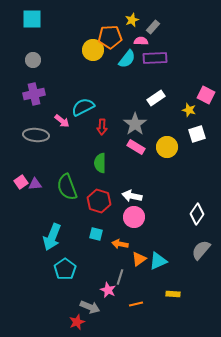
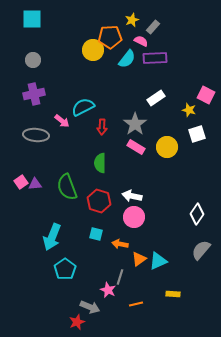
pink semicircle at (141, 41): rotated 24 degrees clockwise
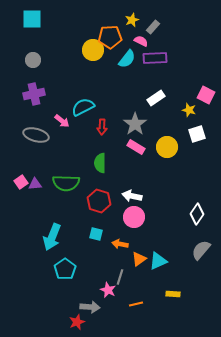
gray ellipse at (36, 135): rotated 10 degrees clockwise
green semicircle at (67, 187): moved 1 px left, 4 px up; rotated 68 degrees counterclockwise
gray arrow at (90, 307): rotated 18 degrees counterclockwise
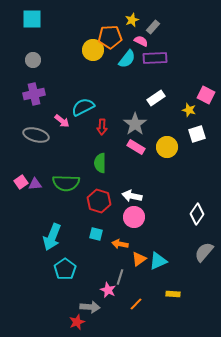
gray semicircle at (201, 250): moved 3 px right, 2 px down
orange line at (136, 304): rotated 32 degrees counterclockwise
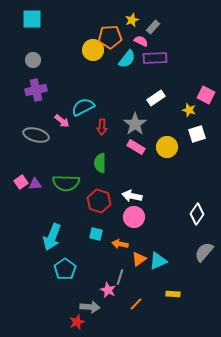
purple cross at (34, 94): moved 2 px right, 4 px up
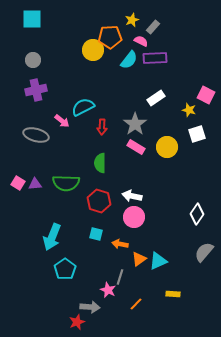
cyan semicircle at (127, 59): moved 2 px right, 1 px down
pink square at (21, 182): moved 3 px left, 1 px down; rotated 24 degrees counterclockwise
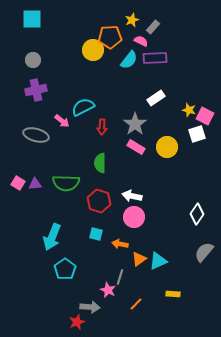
pink square at (206, 95): moved 1 px left, 21 px down
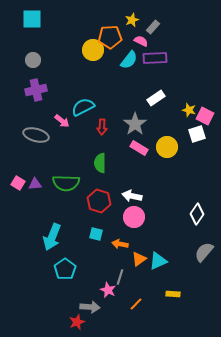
pink rectangle at (136, 147): moved 3 px right, 1 px down
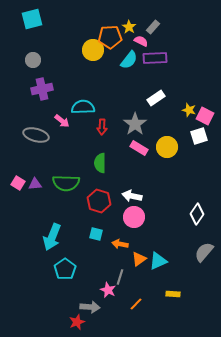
cyan square at (32, 19): rotated 15 degrees counterclockwise
yellow star at (132, 20): moved 3 px left, 7 px down; rotated 16 degrees counterclockwise
purple cross at (36, 90): moved 6 px right, 1 px up
cyan semicircle at (83, 107): rotated 25 degrees clockwise
white square at (197, 134): moved 2 px right, 2 px down
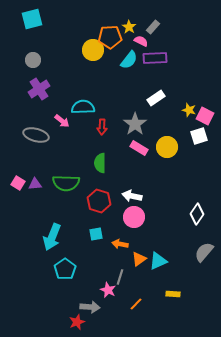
purple cross at (42, 89): moved 3 px left; rotated 20 degrees counterclockwise
cyan square at (96, 234): rotated 24 degrees counterclockwise
